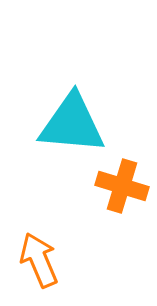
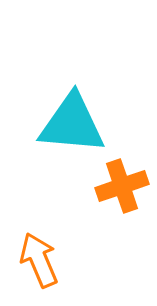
orange cross: rotated 36 degrees counterclockwise
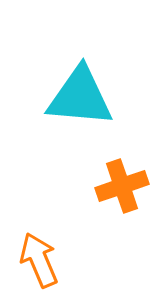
cyan triangle: moved 8 px right, 27 px up
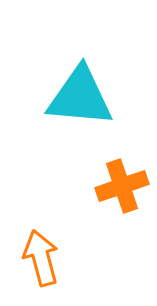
orange arrow: moved 2 px right, 2 px up; rotated 8 degrees clockwise
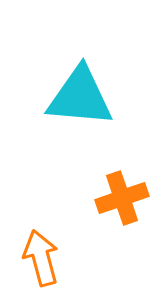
orange cross: moved 12 px down
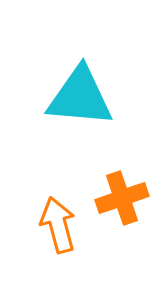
orange arrow: moved 17 px right, 33 px up
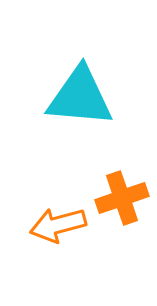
orange arrow: rotated 90 degrees counterclockwise
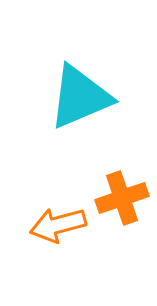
cyan triangle: rotated 28 degrees counterclockwise
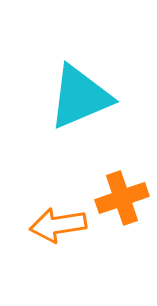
orange arrow: rotated 6 degrees clockwise
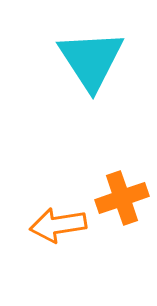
cyan triangle: moved 11 px right, 37 px up; rotated 40 degrees counterclockwise
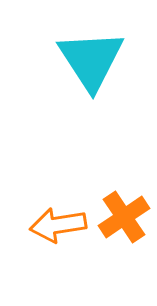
orange cross: moved 2 px right, 19 px down; rotated 15 degrees counterclockwise
